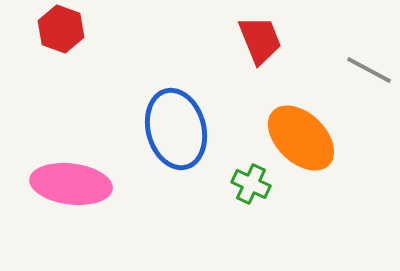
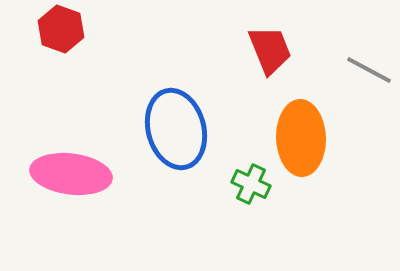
red trapezoid: moved 10 px right, 10 px down
orange ellipse: rotated 44 degrees clockwise
pink ellipse: moved 10 px up
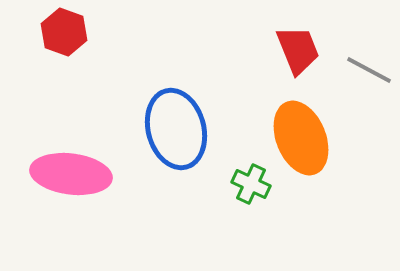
red hexagon: moved 3 px right, 3 px down
red trapezoid: moved 28 px right
orange ellipse: rotated 20 degrees counterclockwise
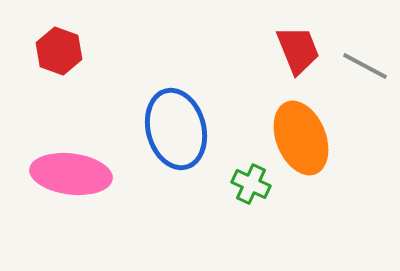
red hexagon: moved 5 px left, 19 px down
gray line: moved 4 px left, 4 px up
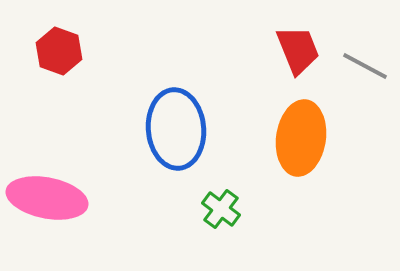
blue ellipse: rotated 10 degrees clockwise
orange ellipse: rotated 30 degrees clockwise
pink ellipse: moved 24 px left, 24 px down; rotated 4 degrees clockwise
green cross: moved 30 px left, 25 px down; rotated 12 degrees clockwise
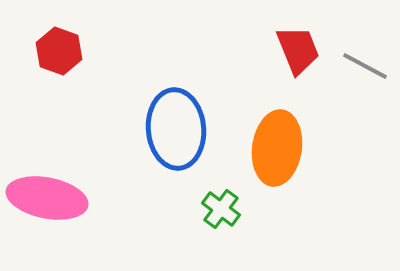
orange ellipse: moved 24 px left, 10 px down
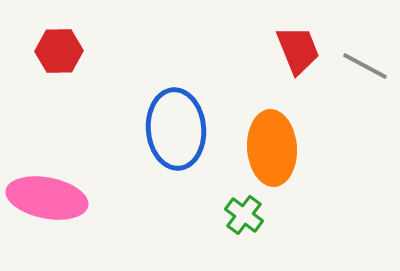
red hexagon: rotated 21 degrees counterclockwise
orange ellipse: moved 5 px left; rotated 12 degrees counterclockwise
green cross: moved 23 px right, 6 px down
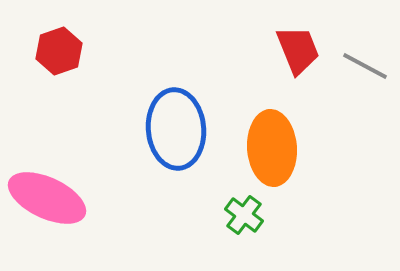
red hexagon: rotated 18 degrees counterclockwise
pink ellipse: rotated 14 degrees clockwise
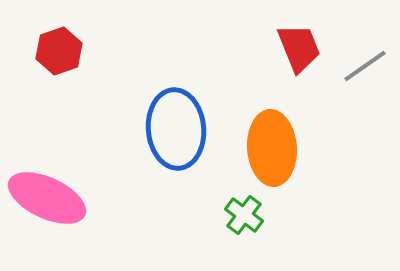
red trapezoid: moved 1 px right, 2 px up
gray line: rotated 63 degrees counterclockwise
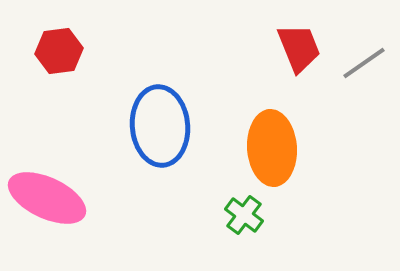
red hexagon: rotated 12 degrees clockwise
gray line: moved 1 px left, 3 px up
blue ellipse: moved 16 px left, 3 px up
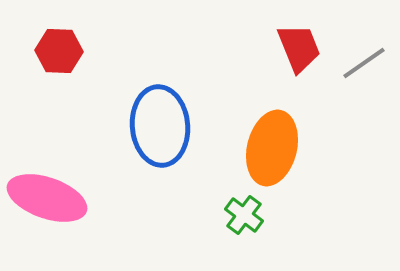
red hexagon: rotated 9 degrees clockwise
orange ellipse: rotated 18 degrees clockwise
pink ellipse: rotated 6 degrees counterclockwise
